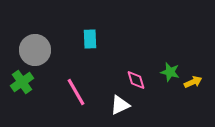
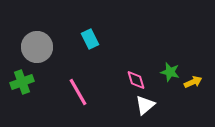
cyan rectangle: rotated 24 degrees counterclockwise
gray circle: moved 2 px right, 3 px up
green cross: rotated 15 degrees clockwise
pink line: moved 2 px right
white triangle: moved 25 px right; rotated 15 degrees counterclockwise
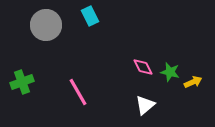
cyan rectangle: moved 23 px up
gray circle: moved 9 px right, 22 px up
pink diamond: moved 7 px right, 13 px up; rotated 10 degrees counterclockwise
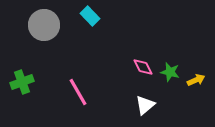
cyan rectangle: rotated 18 degrees counterclockwise
gray circle: moved 2 px left
yellow arrow: moved 3 px right, 2 px up
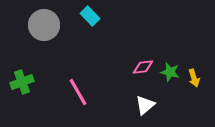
pink diamond: rotated 70 degrees counterclockwise
yellow arrow: moved 2 px left, 2 px up; rotated 96 degrees clockwise
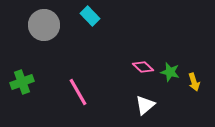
pink diamond: rotated 50 degrees clockwise
yellow arrow: moved 4 px down
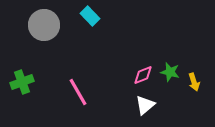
pink diamond: moved 8 px down; rotated 65 degrees counterclockwise
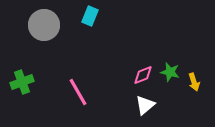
cyan rectangle: rotated 66 degrees clockwise
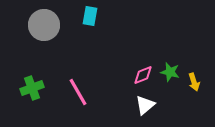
cyan rectangle: rotated 12 degrees counterclockwise
green cross: moved 10 px right, 6 px down
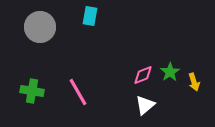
gray circle: moved 4 px left, 2 px down
green star: rotated 24 degrees clockwise
green cross: moved 3 px down; rotated 30 degrees clockwise
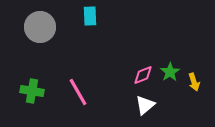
cyan rectangle: rotated 12 degrees counterclockwise
